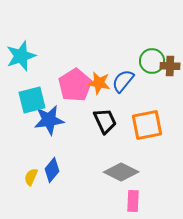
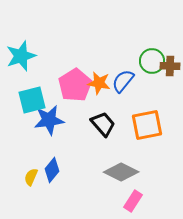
black trapezoid: moved 2 px left, 3 px down; rotated 16 degrees counterclockwise
pink rectangle: rotated 30 degrees clockwise
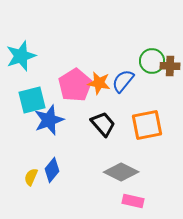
blue star: rotated 12 degrees counterclockwise
pink rectangle: rotated 70 degrees clockwise
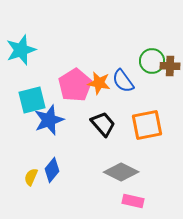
cyan star: moved 6 px up
blue semicircle: rotated 75 degrees counterclockwise
